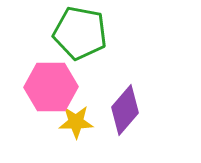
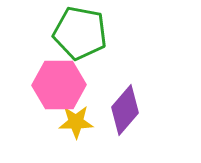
pink hexagon: moved 8 px right, 2 px up
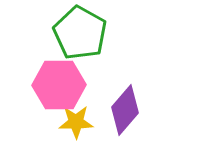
green pentagon: rotated 18 degrees clockwise
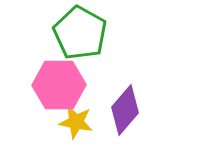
yellow star: rotated 12 degrees clockwise
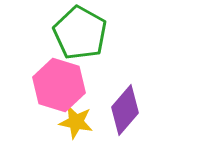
pink hexagon: rotated 18 degrees clockwise
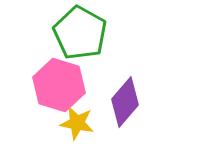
purple diamond: moved 8 px up
yellow star: moved 1 px right, 1 px down
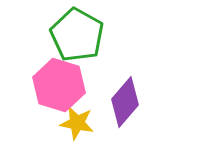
green pentagon: moved 3 px left, 2 px down
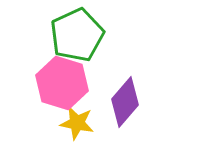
green pentagon: rotated 18 degrees clockwise
pink hexagon: moved 3 px right, 2 px up
